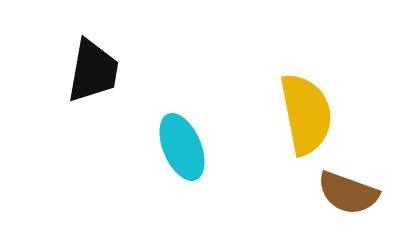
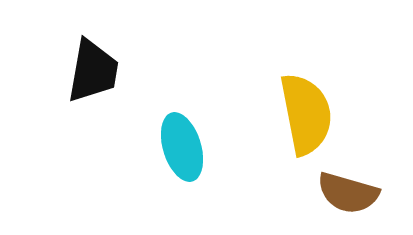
cyan ellipse: rotated 6 degrees clockwise
brown semicircle: rotated 4 degrees counterclockwise
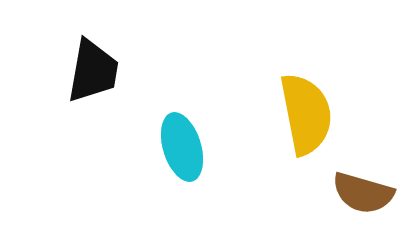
brown semicircle: moved 15 px right
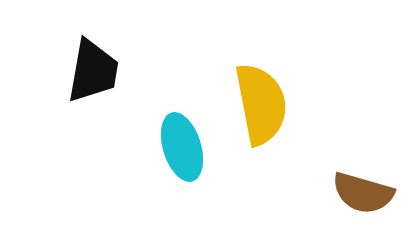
yellow semicircle: moved 45 px left, 10 px up
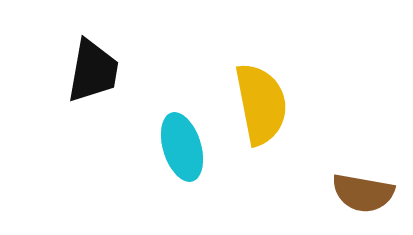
brown semicircle: rotated 6 degrees counterclockwise
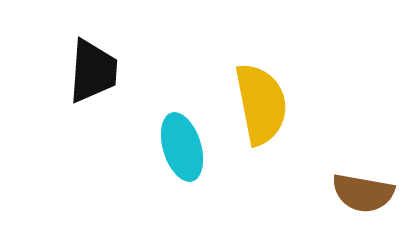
black trapezoid: rotated 6 degrees counterclockwise
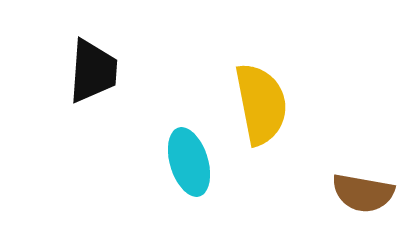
cyan ellipse: moved 7 px right, 15 px down
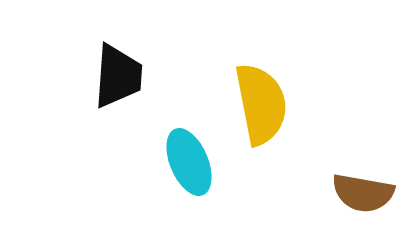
black trapezoid: moved 25 px right, 5 px down
cyan ellipse: rotated 6 degrees counterclockwise
